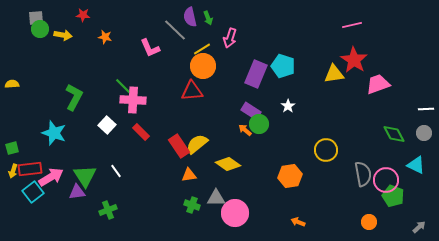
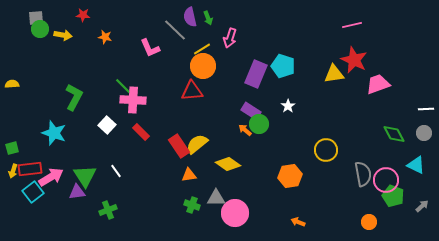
red star at (354, 60): rotated 8 degrees counterclockwise
gray arrow at (419, 227): moved 3 px right, 21 px up
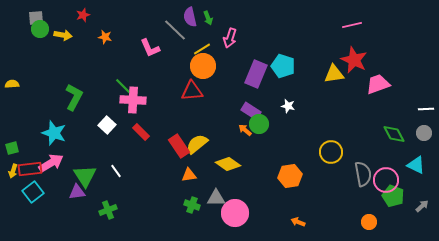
red star at (83, 15): rotated 24 degrees counterclockwise
white star at (288, 106): rotated 24 degrees counterclockwise
yellow circle at (326, 150): moved 5 px right, 2 px down
pink arrow at (51, 177): moved 14 px up
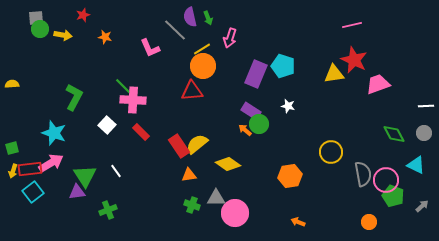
white line at (426, 109): moved 3 px up
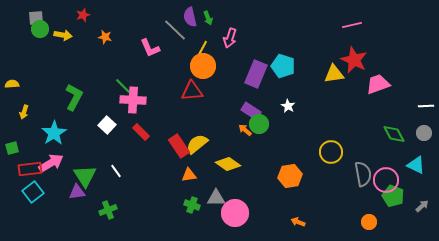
yellow line at (202, 49): rotated 30 degrees counterclockwise
white star at (288, 106): rotated 16 degrees clockwise
cyan star at (54, 133): rotated 20 degrees clockwise
yellow arrow at (13, 171): moved 11 px right, 59 px up
